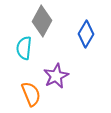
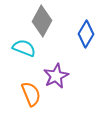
cyan semicircle: rotated 105 degrees clockwise
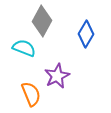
purple star: moved 1 px right
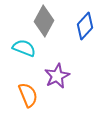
gray diamond: moved 2 px right
blue diamond: moved 1 px left, 8 px up; rotated 12 degrees clockwise
orange semicircle: moved 3 px left, 1 px down
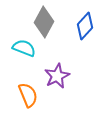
gray diamond: moved 1 px down
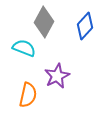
orange semicircle: rotated 35 degrees clockwise
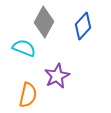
blue diamond: moved 2 px left
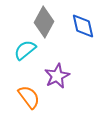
blue diamond: rotated 56 degrees counterclockwise
cyan semicircle: moved 1 px right, 2 px down; rotated 60 degrees counterclockwise
orange semicircle: moved 1 px right, 2 px down; rotated 50 degrees counterclockwise
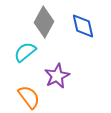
cyan semicircle: moved 2 px down
